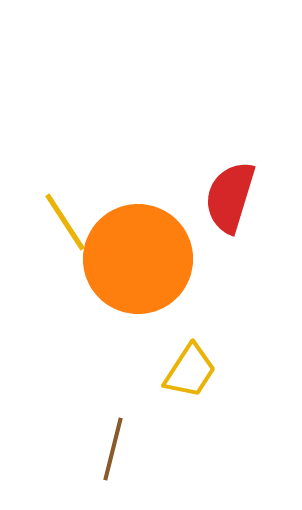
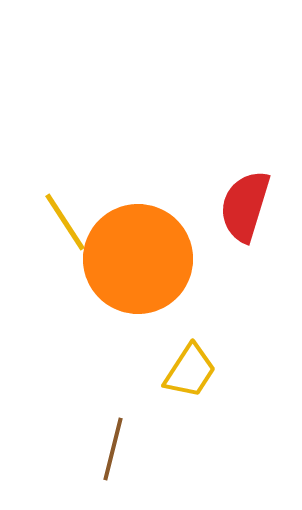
red semicircle: moved 15 px right, 9 px down
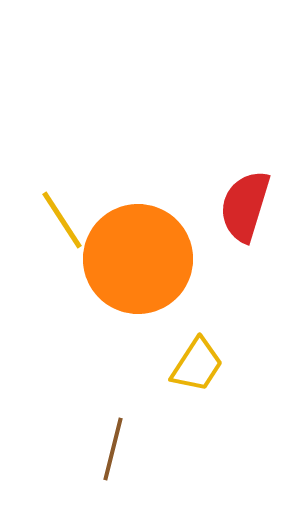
yellow line: moved 3 px left, 2 px up
yellow trapezoid: moved 7 px right, 6 px up
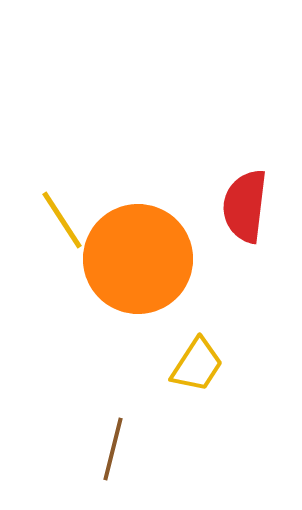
red semicircle: rotated 10 degrees counterclockwise
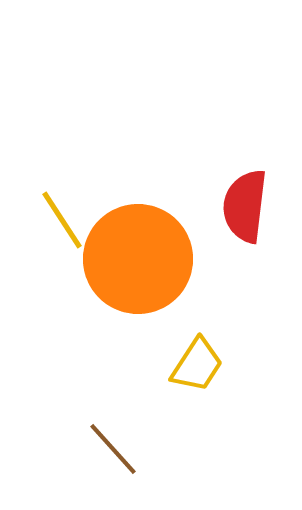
brown line: rotated 56 degrees counterclockwise
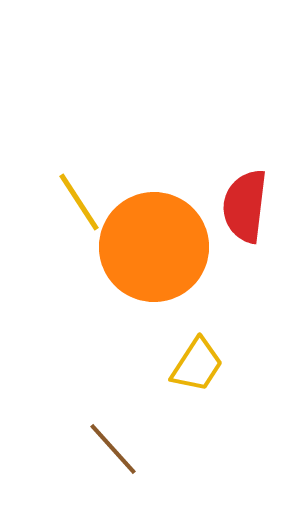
yellow line: moved 17 px right, 18 px up
orange circle: moved 16 px right, 12 px up
